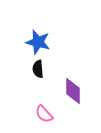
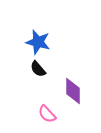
black semicircle: rotated 36 degrees counterclockwise
pink semicircle: moved 3 px right
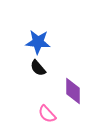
blue star: rotated 10 degrees counterclockwise
black semicircle: moved 1 px up
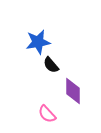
blue star: rotated 15 degrees counterclockwise
black semicircle: moved 13 px right, 3 px up
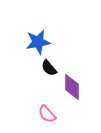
black semicircle: moved 2 px left, 3 px down
purple diamond: moved 1 px left, 4 px up
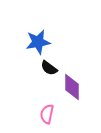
black semicircle: rotated 12 degrees counterclockwise
pink semicircle: rotated 54 degrees clockwise
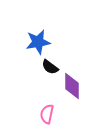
black semicircle: moved 1 px right, 1 px up
purple diamond: moved 1 px up
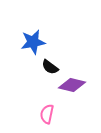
blue star: moved 5 px left
purple diamond: moved 1 px up; rotated 76 degrees counterclockwise
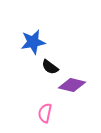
pink semicircle: moved 2 px left, 1 px up
